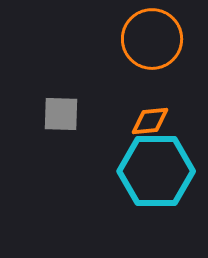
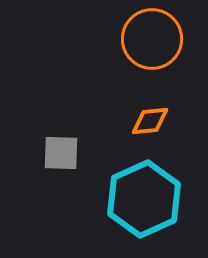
gray square: moved 39 px down
cyan hexagon: moved 12 px left, 28 px down; rotated 24 degrees counterclockwise
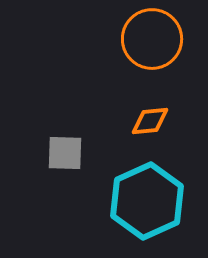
gray square: moved 4 px right
cyan hexagon: moved 3 px right, 2 px down
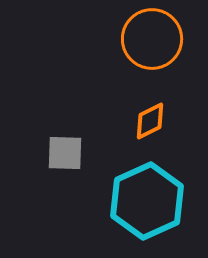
orange diamond: rotated 21 degrees counterclockwise
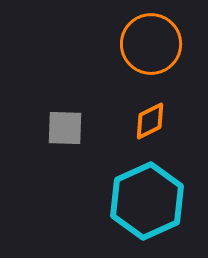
orange circle: moved 1 px left, 5 px down
gray square: moved 25 px up
